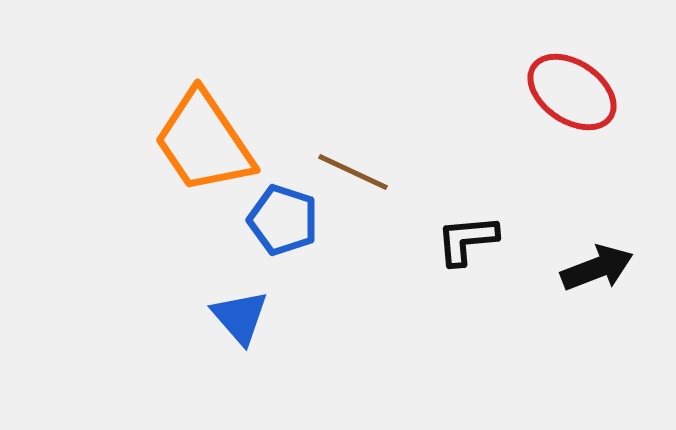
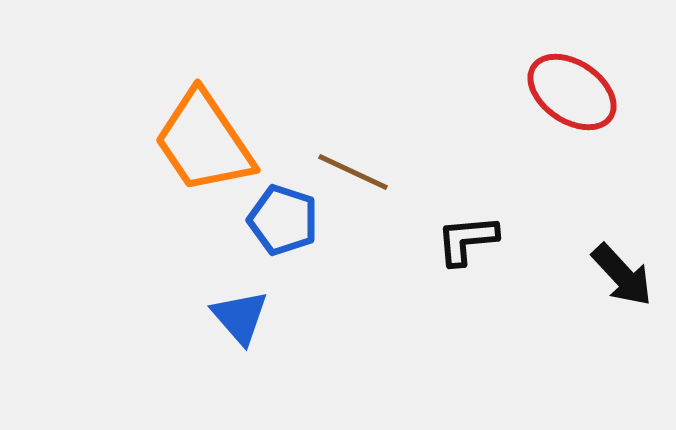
black arrow: moved 25 px right, 7 px down; rotated 68 degrees clockwise
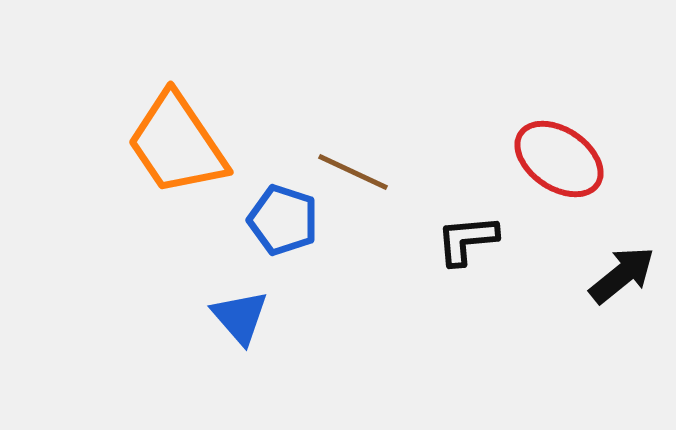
red ellipse: moved 13 px left, 67 px down
orange trapezoid: moved 27 px left, 2 px down
black arrow: rotated 86 degrees counterclockwise
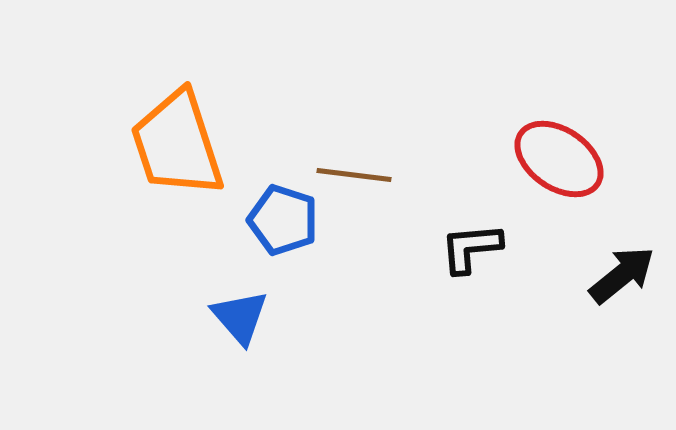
orange trapezoid: rotated 16 degrees clockwise
brown line: moved 1 px right, 3 px down; rotated 18 degrees counterclockwise
black L-shape: moved 4 px right, 8 px down
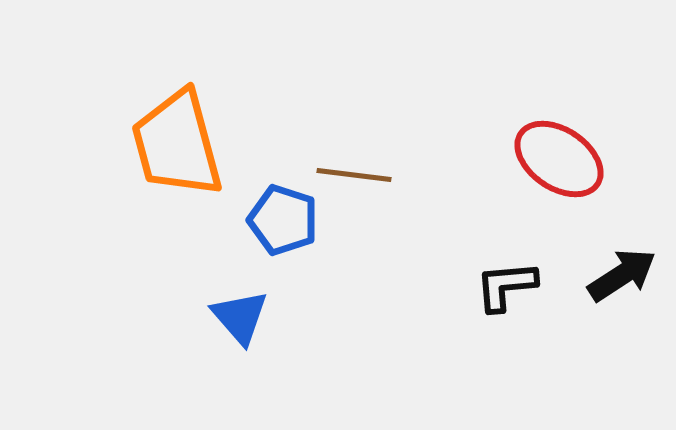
orange trapezoid: rotated 3 degrees clockwise
black L-shape: moved 35 px right, 38 px down
black arrow: rotated 6 degrees clockwise
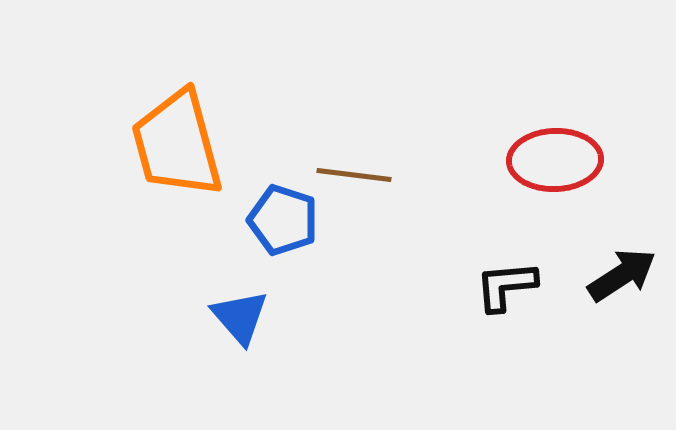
red ellipse: moved 4 px left, 1 px down; rotated 36 degrees counterclockwise
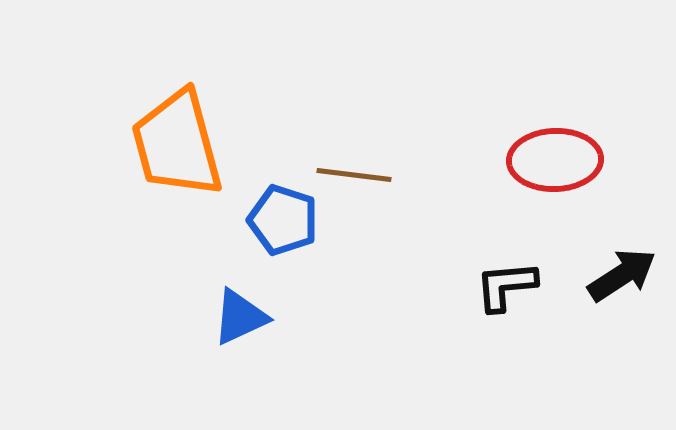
blue triangle: rotated 46 degrees clockwise
